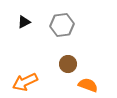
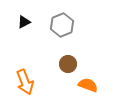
gray hexagon: rotated 15 degrees counterclockwise
orange arrow: rotated 85 degrees counterclockwise
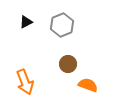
black triangle: moved 2 px right
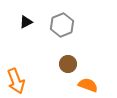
orange arrow: moved 9 px left, 1 px up
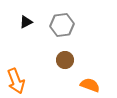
gray hexagon: rotated 15 degrees clockwise
brown circle: moved 3 px left, 4 px up
orange semicircle: moved 2 px right
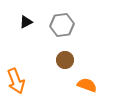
orange semicircle: moved 3 px left
